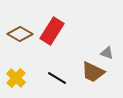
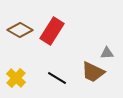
brown diamond: moved 4 px up
gray triangle: rotated 24 degrees counterclockwise
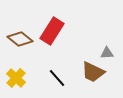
brown diamond: moved 9 px down; rotated 10 degrees clockwise
black line: rotated 18 degrees clockwise
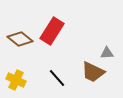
yellow cross: moved 2 px down; rotated 18 degrees counterclockwise
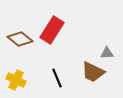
red rectangle: moved 1 px up
black line: rotated 18 degrees clockwise
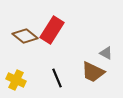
brown diamond: moved 5 px right, 3 px up
gray triangle: moved 1 px left; rotated 32 degrees clockwise
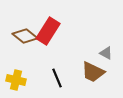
red rectangle: moved 4 px left, 1 px down
yellow cross: rotated 12 degrees counterclockwise
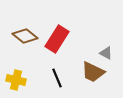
red rectangle: moved 9 px right, 8 px down
